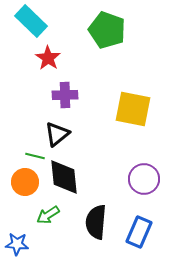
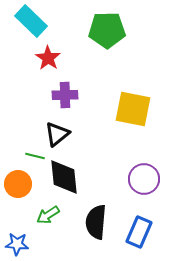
green pentagon: rotated 21 degrees counterclockwise
orange circle: moved 7 px left, 2 px down
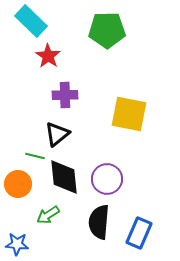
red star: moved 2 px up
yellow square: moved 4 px left, 5 px down
purple circle: moved 37 px left
black semicircle: moved 3 px right
blue rectangle: moved 1 px down
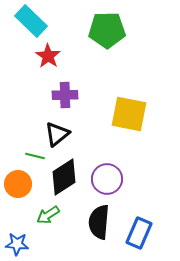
black diamond: rotated 63 degrees clockwise
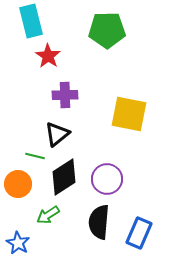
cyan rectangle: rotated 32 degrees clockwise
blue star: moved 1 px right, 1 px up; rotated 25 degrees clockwise
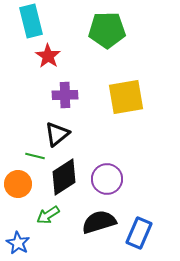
yellow square: moved 3 px left, 17 px up; rotated 21 degrees counterclockwise
black semicircle: rotated 68 degrees clockwise
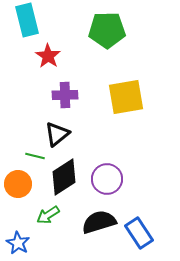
cyan rectangle: moved 4 px left, 1 px up
blue rectangle: rotated 56 degrees counterclockwise
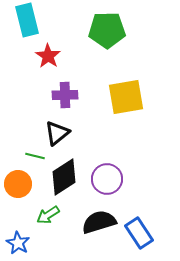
black triangle: moved 1 px up
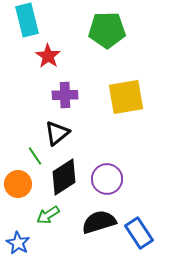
green line: rotated 42 degrees clockwise
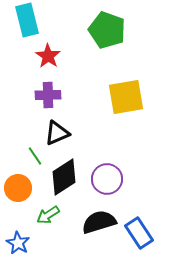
green pentagon: rotated 21 degrees clockwise
purple cross: moved 17 px left
black triangle: rotated 16 degrees clockwise
orange circle: moved 4 px down
